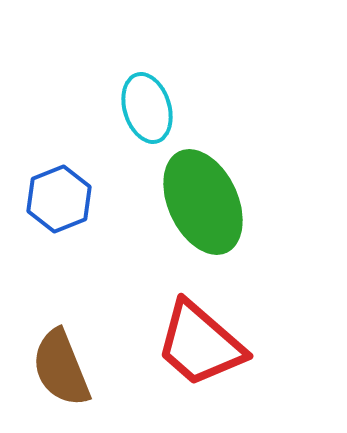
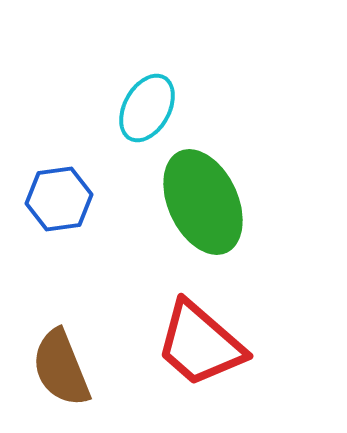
cyan ellipse: rotated 46 degrees clockwise
blue hexagon: rotated 14 degrees clockwise
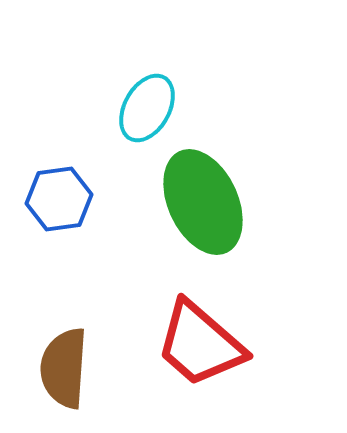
brown semicircle: moved 3 px right; rotated 26 degrees clockwise
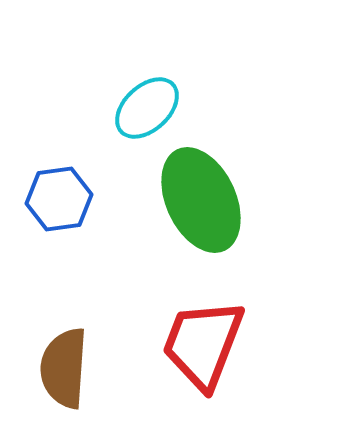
cyan ellipse: rotated 18 degrees clockwise
green ellipse: moved 2 px left, 2 px up
red trapezoid: moved 3 px right; rotated 70 degrees clockwise
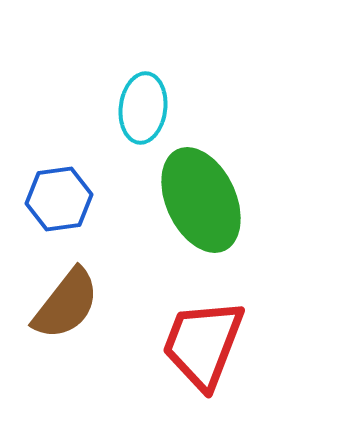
cyan ellipse: moved 4 px left; rotated 40 degrees counterclockwise
brown semicircle: moved 2 px right, 64 px up; rotated 146 degrees counterclockwise
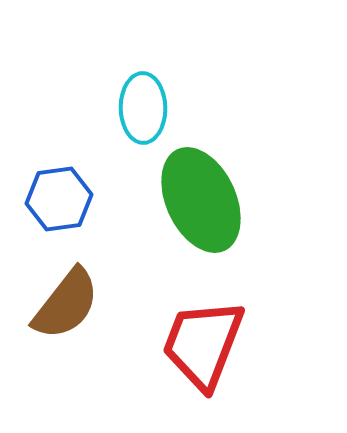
cyan ellipse: rotated 8 degrees counterclockwise
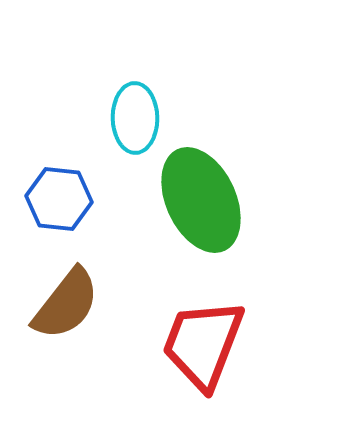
cyan ellipse: moved 8 px left, 10 px down
blue hexagon: rotated 14 degrees clockwise
